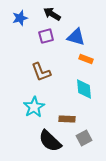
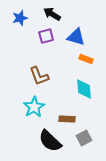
brown L-shape: moved 2 px left, 4 px down
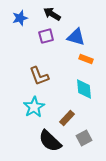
brown rectangle: moved 1 px up; rotated 49 degrees counterclockwise
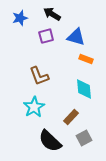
brown rectangle: moved 4 px right, 1 px up
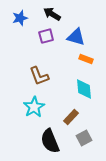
black semicircle: rotated 25 degrees clockwise
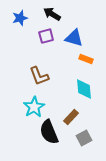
blue triangle: moved 2 px left, 1 px down
black semicircle: moved 1 px left, 9 px up
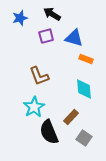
gray square: rotated 28 degrees counterclockwise
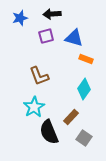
black arrow: rotated 36 degrees counterclockwise
cyan diamond: rotated 40 degrees clockwise
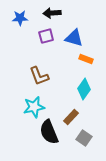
black arrow: moved 1 px up
blue star: rotated 14 degrees clockwise
cyan star: rotated 20 degrees clockwise
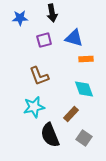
black arrow: rotated 96 degrees counterclockwise
purple square: moved 2 px left, 4 px down
orange rectangle: rotated 24 degrees counterclockwise
cyan diamond: rotated 55 degrees counterclockwise
brown rectangle: moved 3 px up
black semicircle: moved 1 px right, 3 px down
